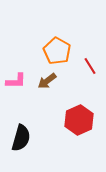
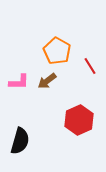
pink L-shape: moved 3 px right, 1 px down
black semicircle: moved 1 px left, 3 px down
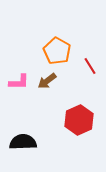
black semicircle: moved 3 px right, 1 px down; rotated 108 degrees counterclockwise
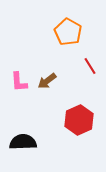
orange pentagon: moved 11 px right, 19 px up
pink L-shape: rotated 85 degrees clockwise
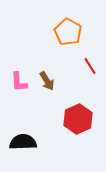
brown arrow: rotated 84 degrees counterclockwise
red hexagon: moved 1 px left, 1 px up
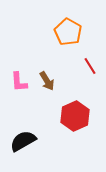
red hexagon: moved 3 px left, 3 px up
black semicircle: moved 1 px up; rotated 28 degrees counterclockwise
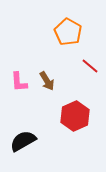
red line: rotated 18 degrees counterclockwise
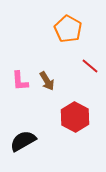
orange pentagon: moved 3 px up
pink L-shape: moved 1 px right, 1 px up
red hexagon: moved 1 px down; rotated 8 degrees counterclockwise
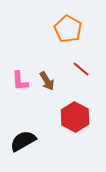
red line: moved 9 px left, 3 px down
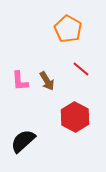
black semicircle: rotated 12 degrees counterclockwise
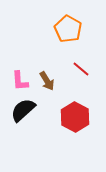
black semicircle: moved 31 px up
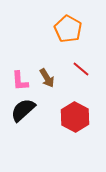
brown arrow: moved 3 px up
